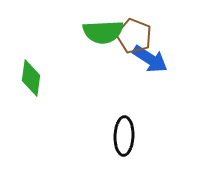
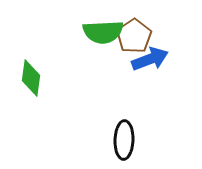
brown pentagon: rotated 16 degrees clockwise
blue arrow: rotated 54 degrees counterclockwise
black ellipse: moved 4 px down
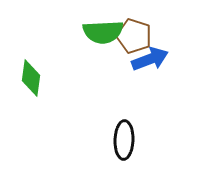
brown pentagon: rotated 20 degrees counterclockwise
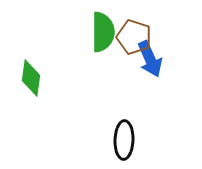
green semicircle: rotated 87 degrees counterclockwise
brown pentagon: moved 1 px down
blue arrow: rotated 87 degrees clockwise
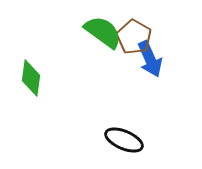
green semicircle: rotated 54 degrees counterclockwise
brown pentagon: rotated 12 degrees clockwise
black ellipse: rotated 69 degrees counterclockwise
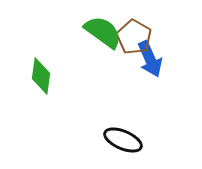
green diamond: moved 10 px right, 2 px up
black ellipse: moved 1 px left
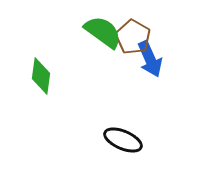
brown pentagon: moved 1 px left
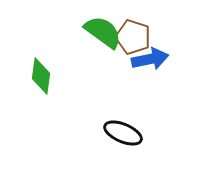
brown pentagon: rotated 12 degrees counterclockwise
blue arrow: rotated 78 degrees counterclockwise
black ellipse: moved 7 px up
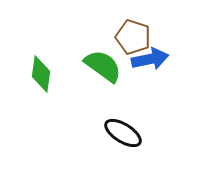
green semicircle: moved 34 px down
green diamond: moved 2 px up
black ellipse: rotated 9 degrees clockwise
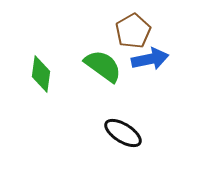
brown pentagon: moved 6 px up; rotated 24 degrees clockwise
